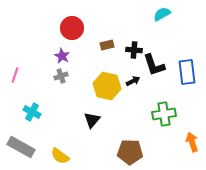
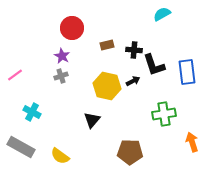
pink line: rotated 35 degrees clockwise
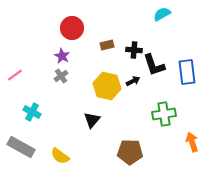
gray cross: rotated 16 degrees counterclockwise
